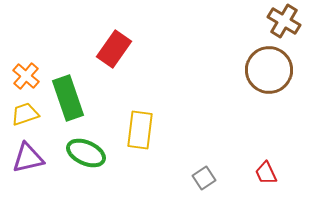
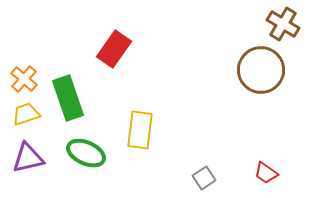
brown cross: moved 1 px left, 3 px down
brown circle: moved 8 px left
orange cross: moved 2 px left, 3 px down
yellow trapezoid: moved 1 px right
red trapezoid: rotated 30 degrees counterclockwise
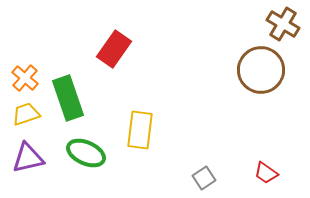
orange cross: moved 1 px right, 1 px up
